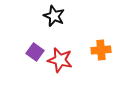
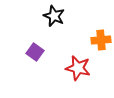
orange cross: moved 10 px up
red star: moved 18 px right, 8 px down
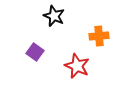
orange cross: moved 2 px left, 4 px up
red star: moved 1 px left, 2 px up; rotated 10 degrees clockwise
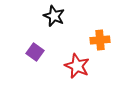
orange cross: moved 1 px right, 4 px down
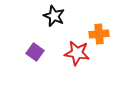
orange cross: moved 1 px left, 6 px up
red star: moved 13 px up; rotated 15 degrees counterclockwise
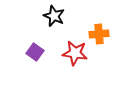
red star: moved 2 px left
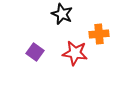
black star: moved 8 px right, 2 px up
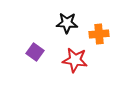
black star: moved 5 px right, 9 px down; rotated 20 degrees counterclockwise
red star: moved 7 px down
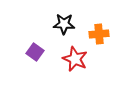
black star: moved 3 px left, 1 px down
red star: moved 1 px up; rotated 15 degrees clockwise
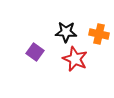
black star: moved 2 px right, 8 px down
orange cross: rotated 18 degrees clockwise
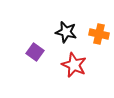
black star: rotated 10 degrees clockwise
red star: moved 1 px left, 6 px down
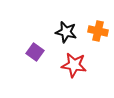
orange cross: moved 1 px left, 3 px up
red star: rotated 15 degrees counterclockwise
